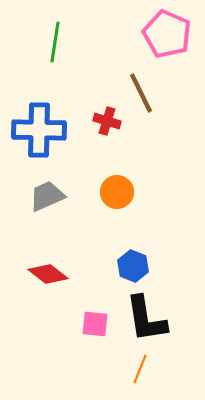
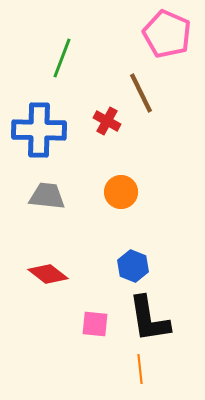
green line: moved 7 px right, 16 px down; rotated 12 degrees clockwise
red cross: rotated 12 degrees clockwise
orange circle: moved 4 px right
gray trapezoid: rotated 30 degrees clockwise
black L-shape: moved 3 px right
orange line: rotated 28 degrees counterclockwise
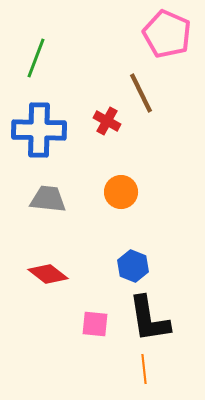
green line: moved 26 px left
gray trapezoid: moved 1 px right, 3 px down
orange line: moved 4 px right
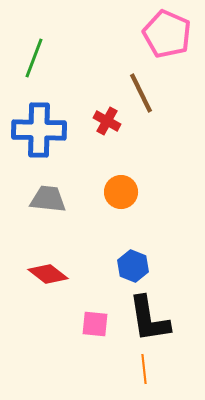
green line: moved 2 px left
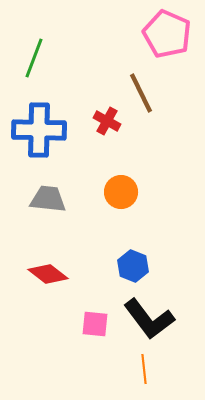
black L-shape: rotated 28 degrees counterclockwise
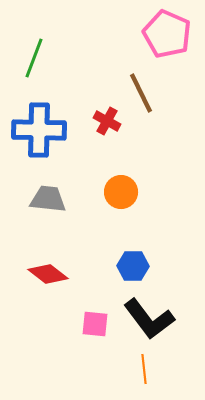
blue hexagon: rotated 20 degrees counterclockwise
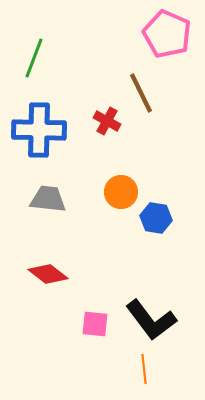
blue hexagon: moved 23 px right, 48 px up; rotated 8 degrees clockwise
black L-shape: moved 2 px right, 1 px down
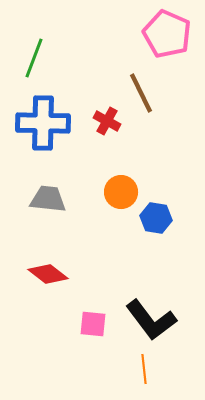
blue cross: moved 4 px right, 7 px up
pink square: moved 2 px left
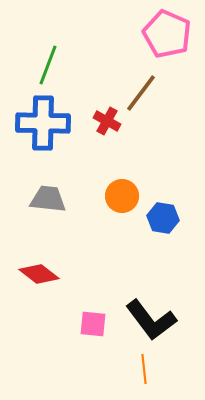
green line: moved 14 px right, 7 px down
brown line: rotated 63 degrees clockwise
orange circle: moved 1 px right, 4 px down
blue hexagon: moved 7 px right
red diamond: moved 9 px left
